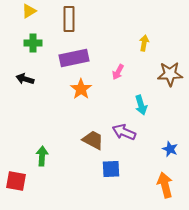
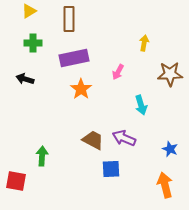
purple arrow: moved 6 px down
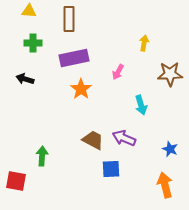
yellow triangle: rotated 35 degrees clockwise
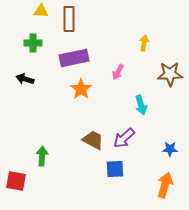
yellow triangle: moved 12 px right
purple arrow: rotated 65 degrees counterclockwise
blue star: rotated 21 degrees counterclockwise
blue square: moved 4 px right
orange arrow: rotated 30 degrees clockwise
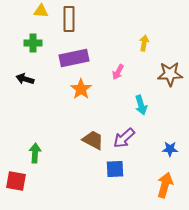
green arrow: moved 7 px left, 3 px up
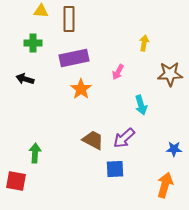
blue star: moved 4 px right
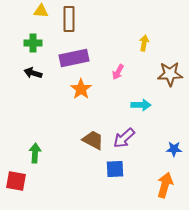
black arrow: moved 8 px right, 6 px up
cyan arrow: rotated 72 degrees counterclockwise
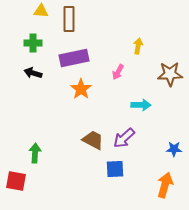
yellow arrow: moved 6 px left, 3 px down
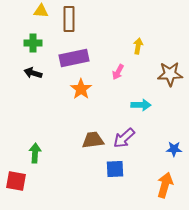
brown trapezoid: rotated 35 degrees counterclockwise
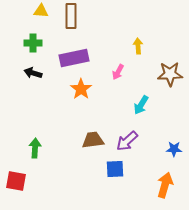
brown rectangle: moved 2 px right, 3 px up
yellow arrow: rotated 14 degrees counterclockwise
cyan arrow: rotated 120 degrees clockwise
purple arrow: moved 3 px right, 3 px down
green arrow: moved 5 px up
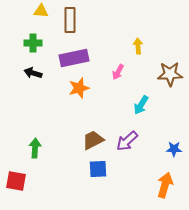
brown rectangle: moved 1 px left, 4 px down
orange star: moved 2 px left, 1 px up; rotated 20 degrees clockwise
brown trapezoid: rotated 20 degrees counterclockwise
blue square: moved 17 px left
